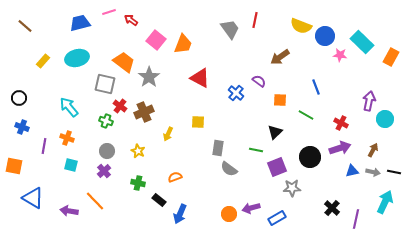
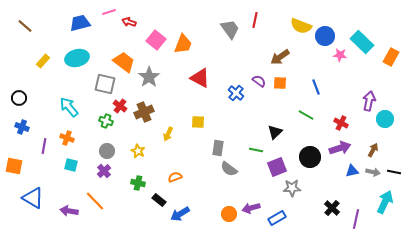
red arrow at (131, 20): moved 2 px left, 2 px down; rotated 16 degrees counterclockwise
orange square at (280, 100): moved 17 px up
blue arrow at (180, 214): rotated 36 degrees clockwise
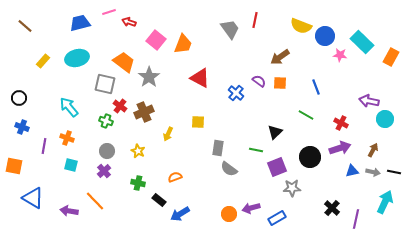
purple arrow at (369, 101): rotated 90 degrees counterclockwise
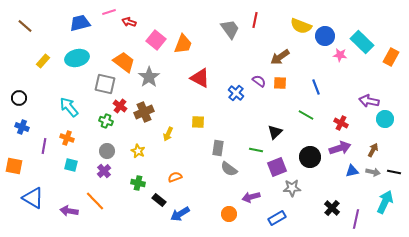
purple arrow at (251, 208): moved 11 px up
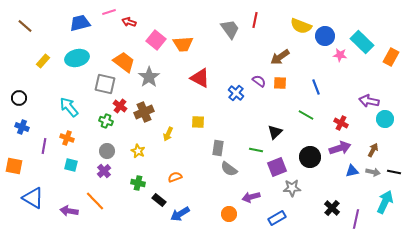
orange trapezoid at (183, 44): rotated 65 degrees clockwise
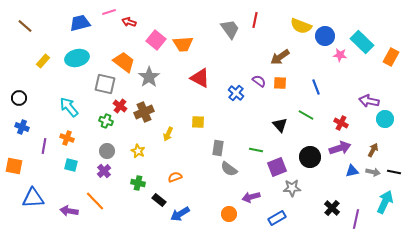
black triangle at (275, 132): moved 5 px right, 7 px up; rotated 28 degrees counterclockwise
blue triangle at (33, 198): rotated 35 degrees counterclockwise
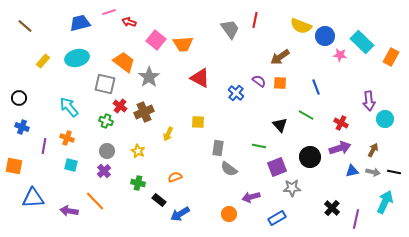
purple arrow at (369, 101): rotated 108 degrees counterclockwise
green line at (256, 150): moved 3 px right, 4 px up
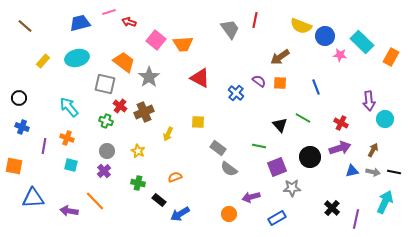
green line at (306, 115): moved 3 px left, 3 px down
gray rectangle at (218, 148): rotated 63 degrees counterclockwise
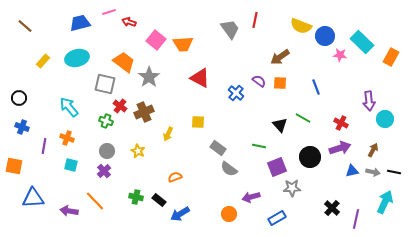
green cross at (138, 183): moved 2 px left, 14 px down
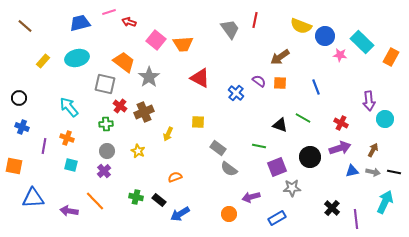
green cross at (106, 121): moved 3 px down; rotated 24 degrees counterclockwise
black triangle at (280, 125): rotated 28 degrees counterclockwise
purple line at (356, 219): rotated 18 degrees counterclockwise
